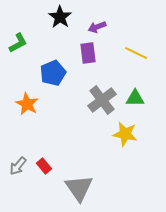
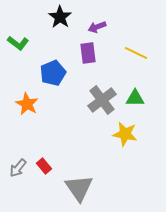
green L-shape: rotated 65 degrees clockwise
gray arrow: moved 2 px down
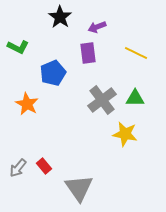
green L-shape: moved 4 px down; rotated 10 degrees counterclockwise
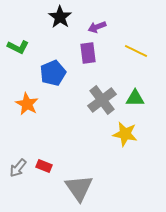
yellow line: moved 2 px up
red rectangle: rotated 28 degrees counterclockwise
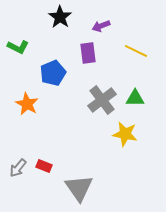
purple arrow: moved 4 px right, 1 px up
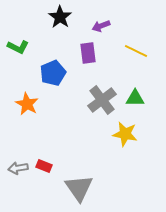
gray arrow: rotated 42 degrees clockwise
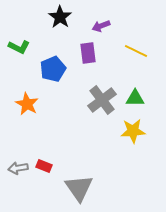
green L-shape: moved 1 px right
blue pentagon: moved 4 px up
yellow star: moved 8 px right, 3 px up; rotated 15 degrees counterclockwise
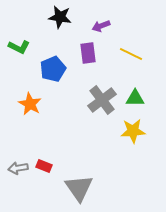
black star: rotated 25 degrees counterclockwise
yellow line: moved 5 px left, 3 px down
orange star: moved 3 px right
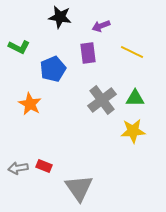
yellow line: moved 1 px right, 2 px up
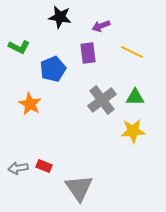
green triangle: moved 1 px up
